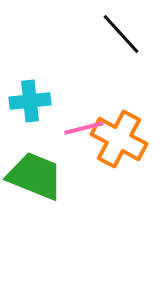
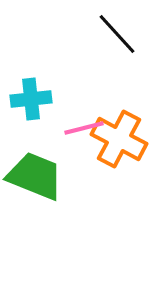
black line: moved 4 px left
cyan cross: moved 1 px right, 2 px up
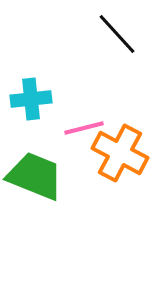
orange cross: moved 1 px right, 14 px down
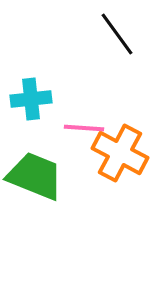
black line: rotated 6 degrees clockwise
pink line: rotated 18 degrees clockwise
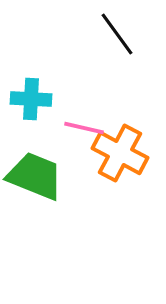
cyan cross: rotated 9 degrees clockwise
pink line: rotated 9 degrees clockwise
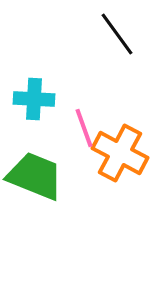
cyan cross: moved 3 px right
pink line: rotated 57 degrees clockwise
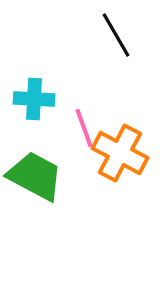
black line: moved 1 px left, 1 px down; rotated 6 degrees clockwise
green trapezoid: rotated 6 degrees clockwise
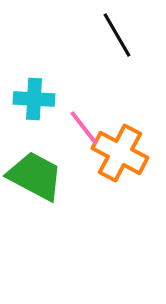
black line: moved 1 px right
pink line: rotated 18 degrees counterclockwise
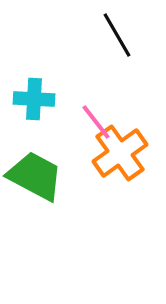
pink line: moved 12 px right, 6 px up
orange cross: rotated 26 degrees clockwise
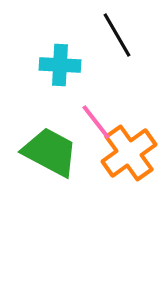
cyan cross: moved 26 px right, 34 px up
orange cross: moved 9 px right
green trapezoid: moved 15 px right, 24 px up
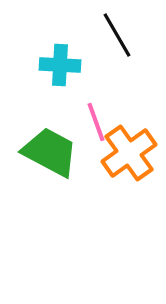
pink line: rotated 18 degrees clockwise
